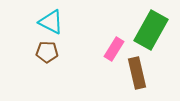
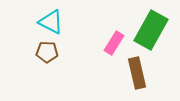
pink rectangle: moved 6 px up
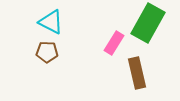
green rectangle: moved 3 px left, 7 px up
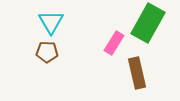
cyan triangle: rotated 32 degrees clockwise
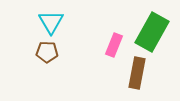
green rectangle: moved 4 px right, 9 px down
pink rectangle: moved 2 px down; rotated 10 degrees counterclockwise
brown rectangle: rotated 24 degrees clockwise
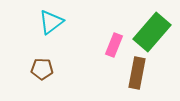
cyan triangle: rotated 24 degrees clockwise
green rectangle: rotated 12 degrees clockwise
brown pentagon: moved 5 px left, 17 px down
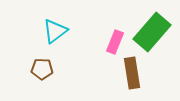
cyan triangle: moved 4 px right, 9 px down
pink rectangle: moved 1 px right, 3 px up
brown rectangle: moved 5 px left; rotated 20 degrees counterclockwise
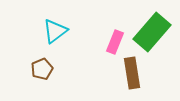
brown pentagon: rotated 25 degrees counterclockwise
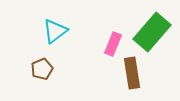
pink rectangle: moved 2 px left, 2 px down
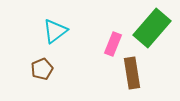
green rectangle: moved 4 px up
